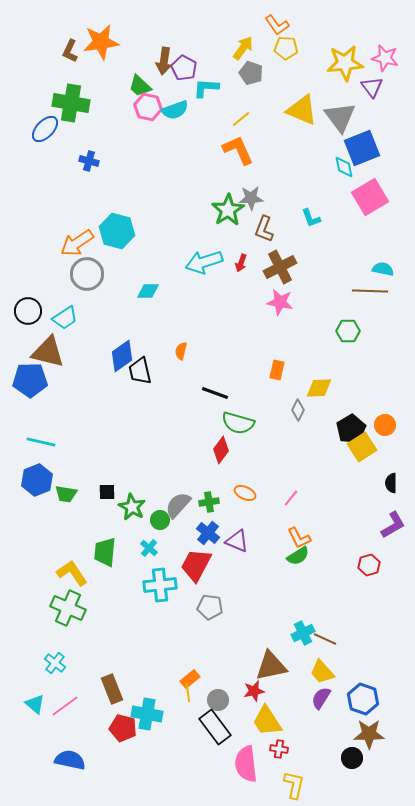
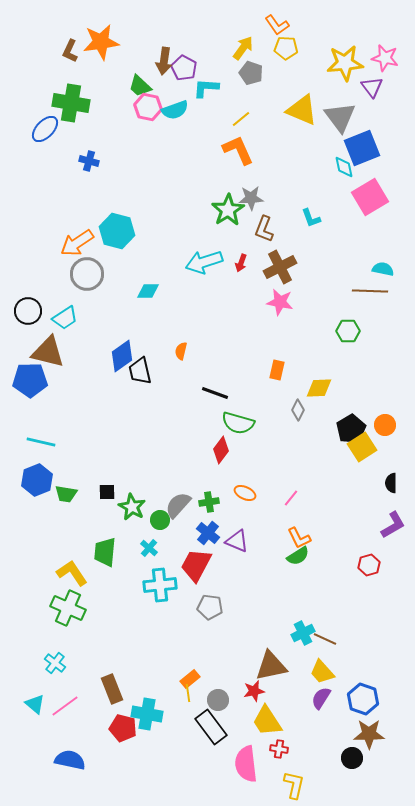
black rectangle at (215, 727): moved 4 px left
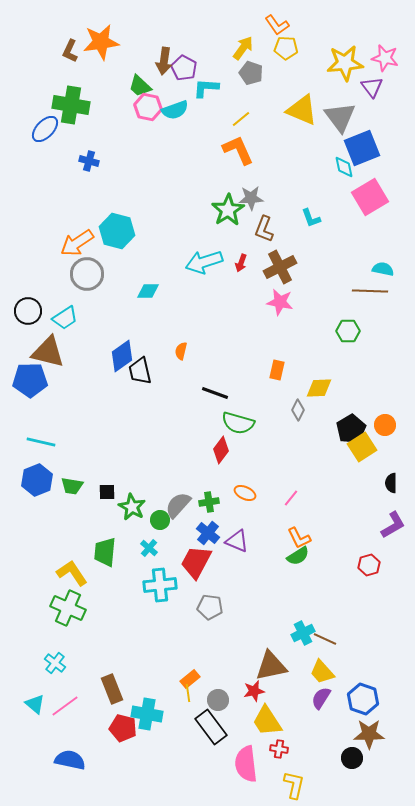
green cross at (71, 103): moved 2 px down
green trapezoid at (66, 494): moved 6 px right, 8 px up
red trapezoid at (196, 565): moved 3 px up
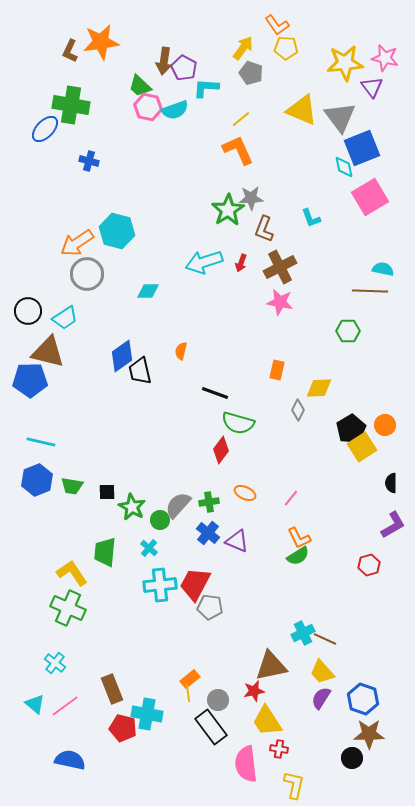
red trapezoid at (196, 562): moved 1 px left, 22 px down
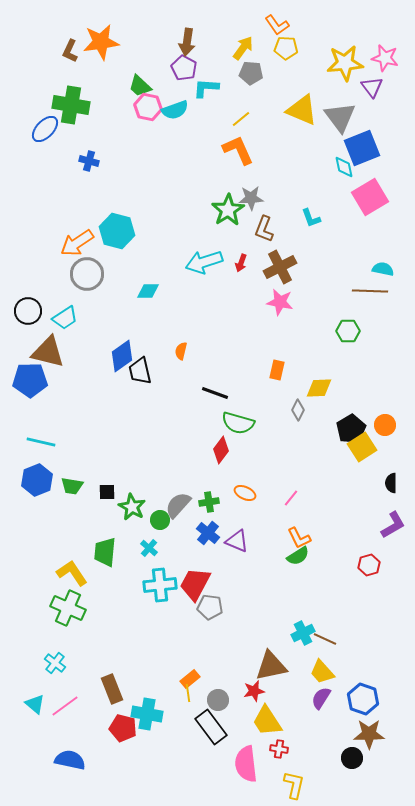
brown arrow at (164, 61): moved 23 px right, 19 px up
gray pentagon at (251, 73): rotated 15 degrees counterclockwise
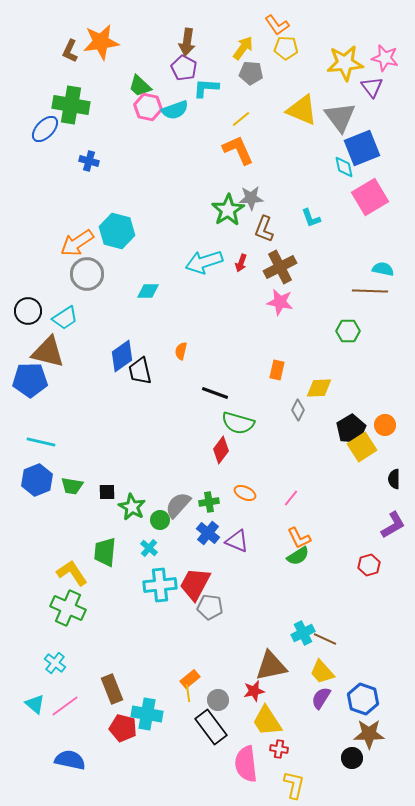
black semicircle at (391, 483): moved 3 px right, 4 px up
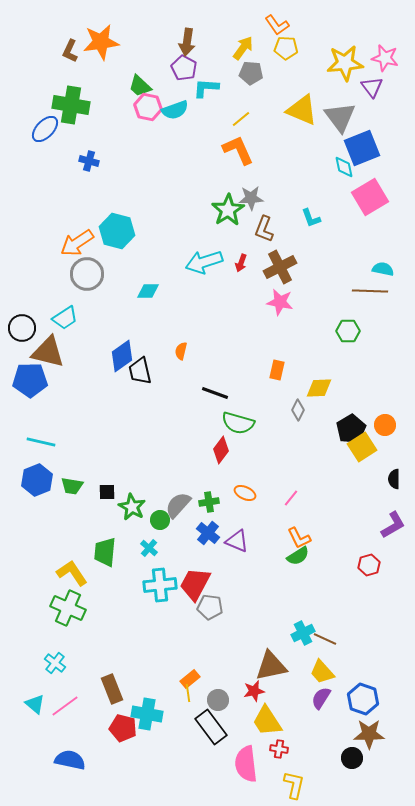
black circle at (28, 311): moved 6 px left, 17 px down
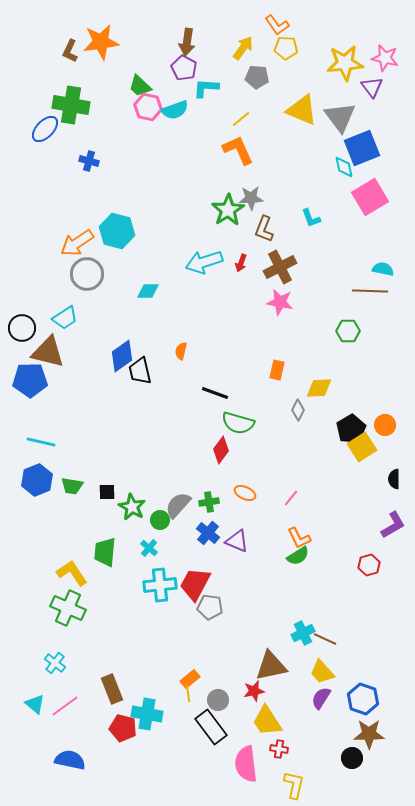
gray pentagon at (251, 73): moved 6 px right, 4 px down
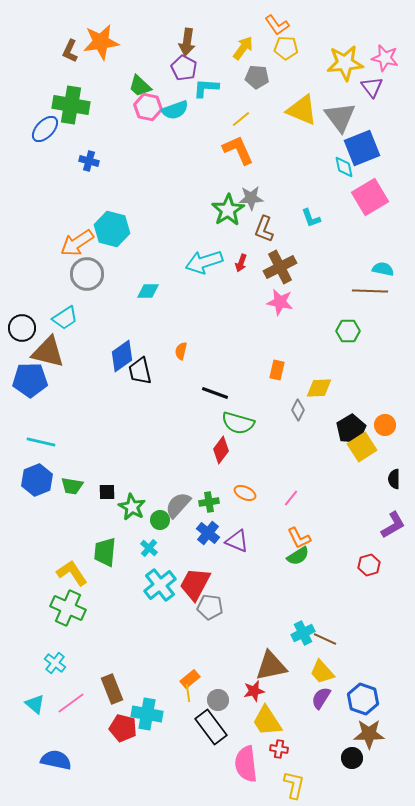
cyan hexagon at (117, 231): moved 5 px left, 2 px up
cyan cross at (160, 585): rotated 32 degrees counterclockwise
pink line at (65, 706): moved 6 px right, 3 px up
blue semicircle at (70, 760): moved 14 px left
